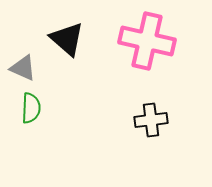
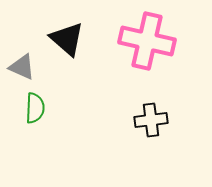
gray triangle: moved 1 px left, 1 px up
green semicircle: moved 4 px right
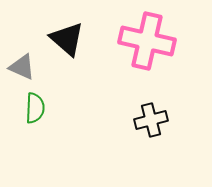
black cross: rotated 8 degrees counterclockwise
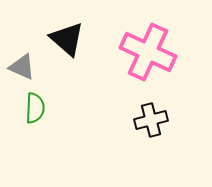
pink cross: moved 1 px right, 11 px down; rotated 12 degrees clockwise
